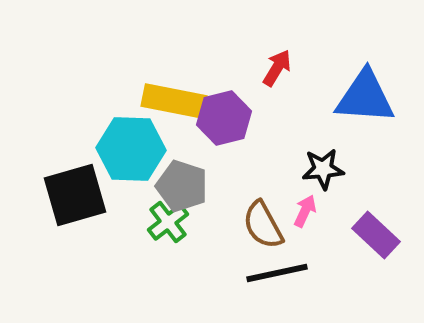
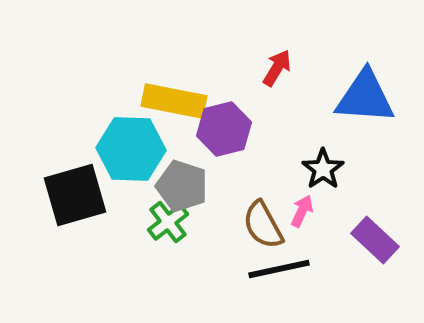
purple hexagon: moved 11 px down
black star: rotated 30 degrees counterclockwise
pink arrow: moved 3 px left
purple rectangle: moved 1 px left, 5 px down
black line: moved 2 px right, 4 px up
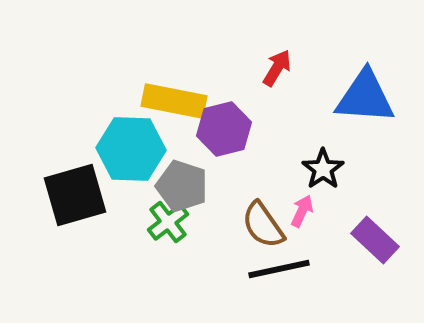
brown semicircle: rotated 6 degrees counterclockwise
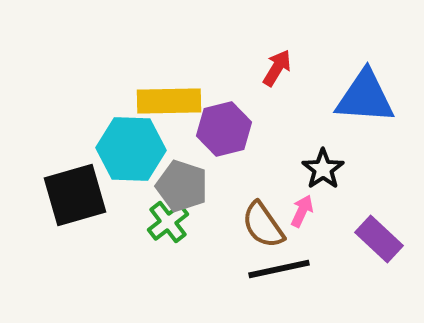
yellow rectangle: moved 5 px left; rotated 12 degrees counterclockwise
purple rectangle: moved 4 px right, 1 px up
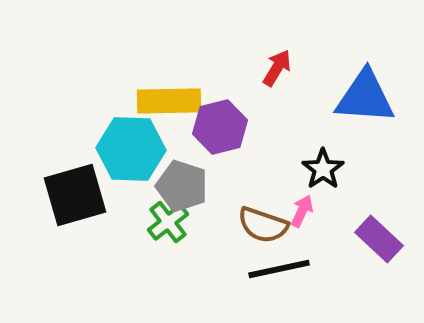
purple hexagon: moved 4 px left, 2 px up
brown semicircle: rotated 36 degrees counterclockwise
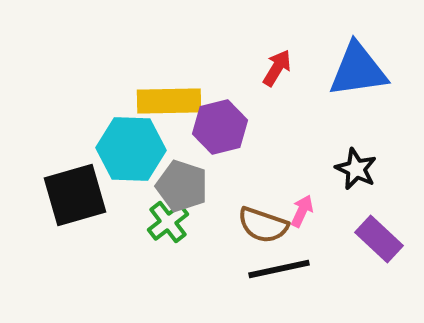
blue triangle: moved 7 px left, 27 px up; rotated 12 degrees counterclockwise
black star: moved 33 px right; rotated 12 degrees counterclockwise
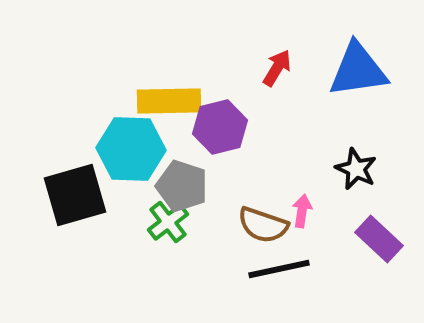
pink arrow: rotated 16 degrees counterclockwise
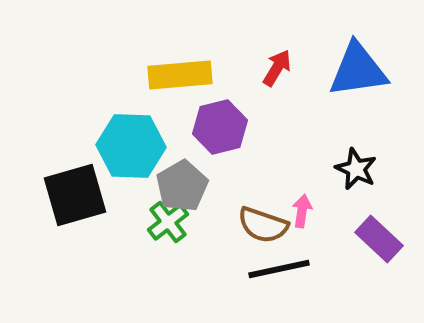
yellow rectangle: moved 11 px right, 26 px up; rotated 4 degrees counterclockwise
cyan hexagon: moved 3 px up
gray pentagon: rotated 24 degrees clockwise
